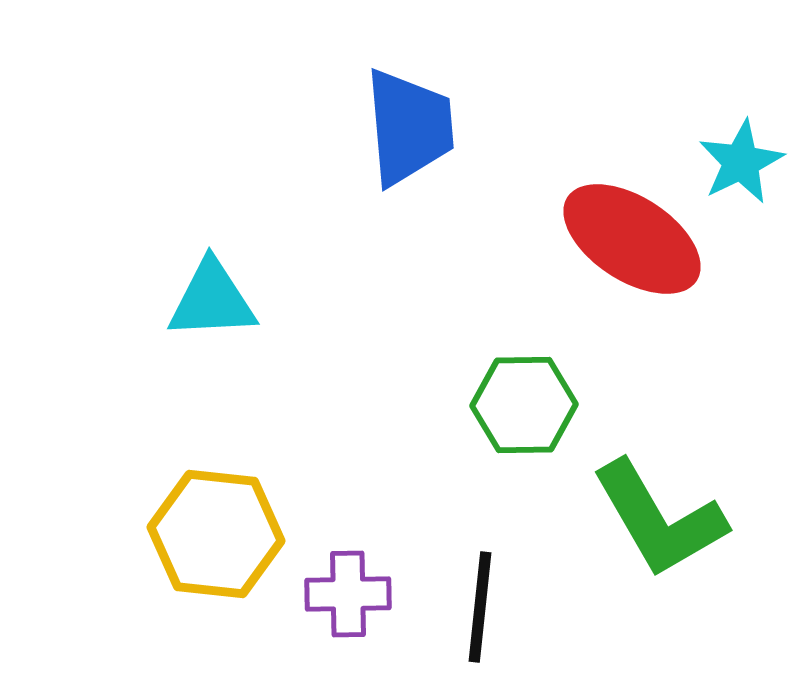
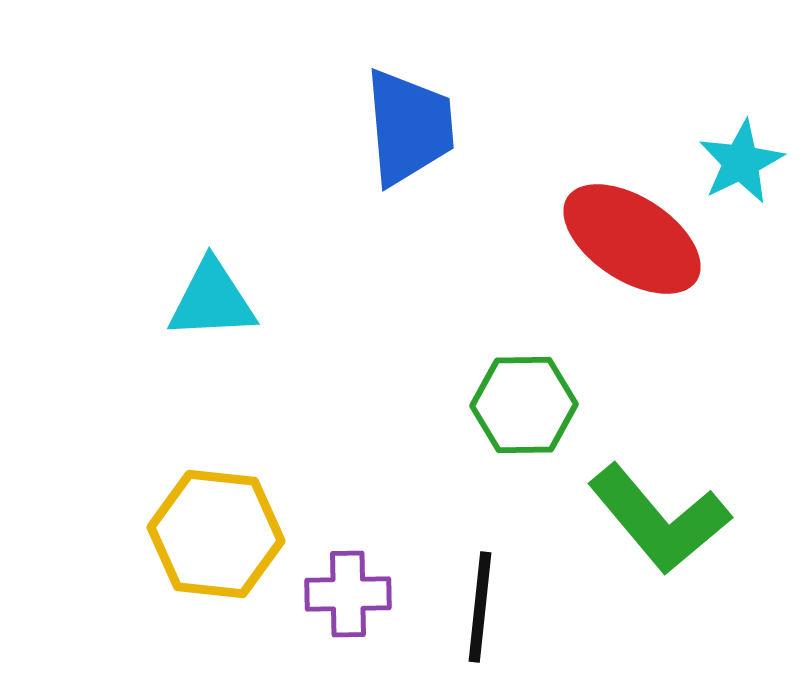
green L-shape: rotated 10 degrees counterclockwise
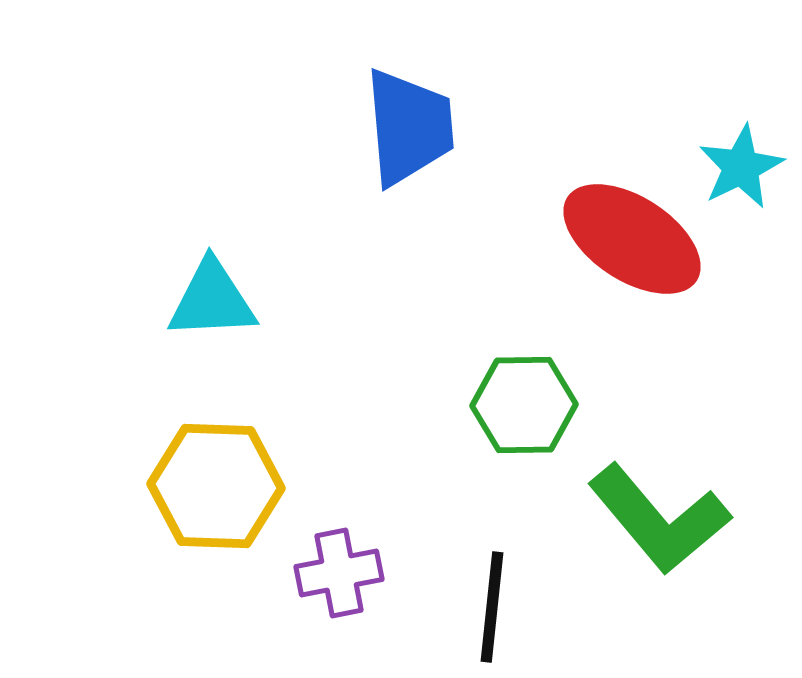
cyan star: moved 5 px down
yellow hexagon: moved 48 px up; rotated 4 degrees counterclockwise
purple cross: moved 9 px left, 21 px up; rotated 10 degrees counterclockwise
black line: moved 12 px right
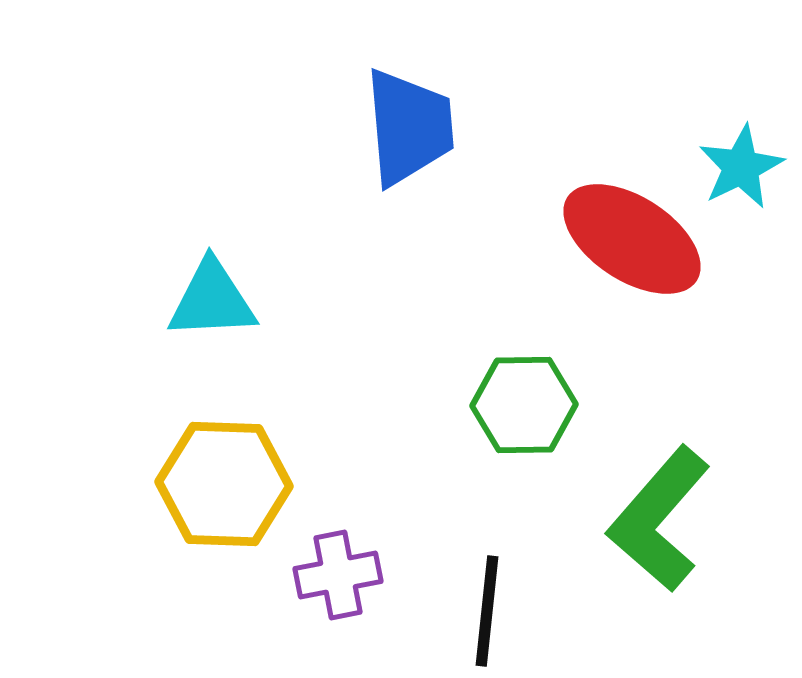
yellow hexagon: moved 8 px right, 2 px up
green L-shape: rotated 81 degrees clockwise
purple cross: moved 1 px left, 2 px down
black line: moved 5 px left, 4 px down
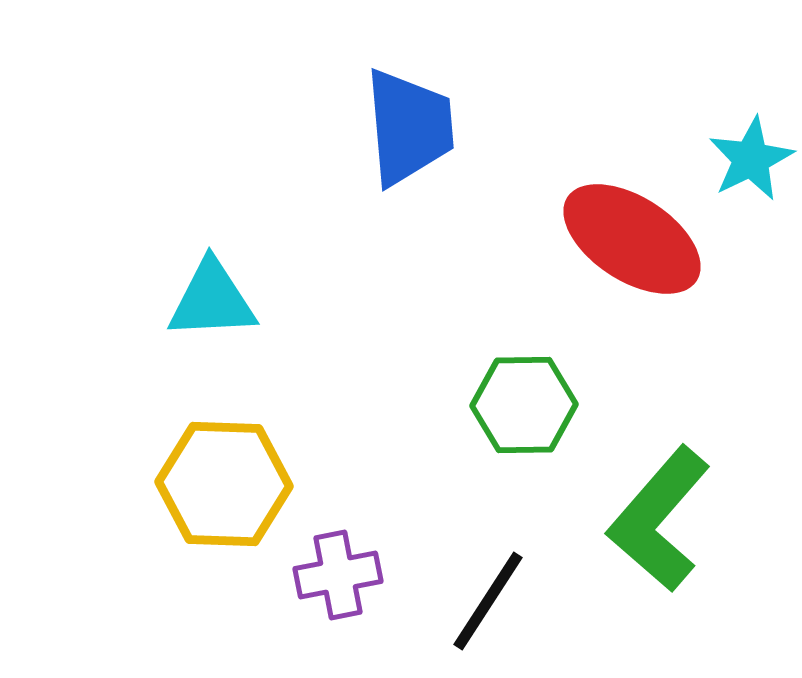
cyan star: moved 10 px right, 8 px up
black line: moved 1 px right, 10 px up; rotated 27 degrees clockwise
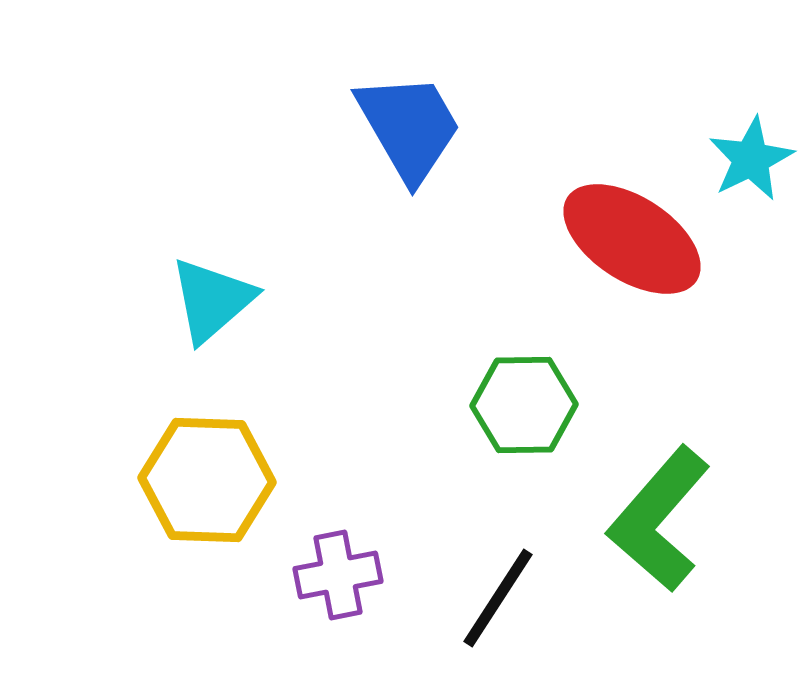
blue trapezoid: rotated 25 degrees counterclockwise
cyan triangle: rotated 38 degrees counterclockwise
yellow hexagon: moved 17 px left, 4 px up
black line: moved 10 px right, 3 px up
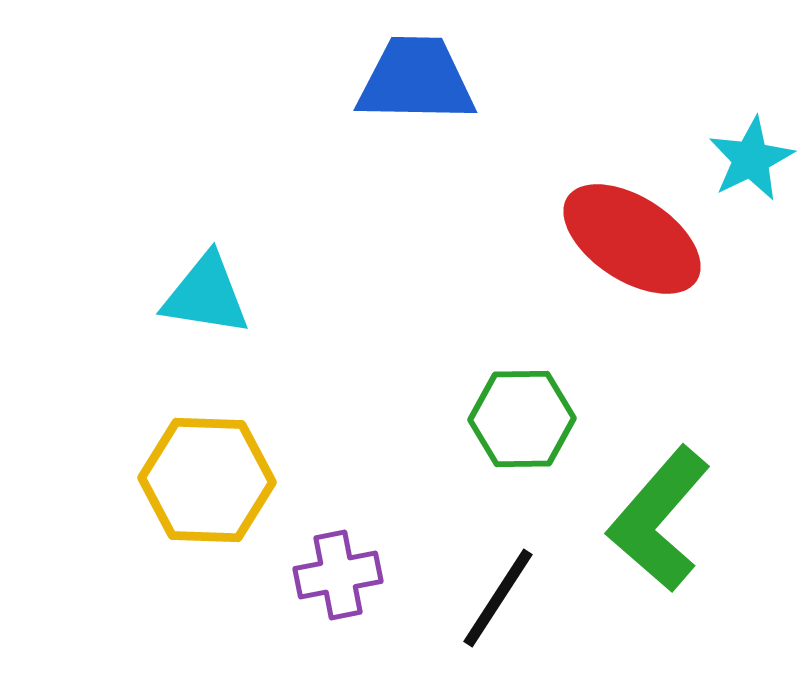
blue trapezoid: moved 7 px right, 47 px up; rotated 59 degrees counterclockwise
cyan triangle: moved 6 px left, 5 px up; rotated 50 degrees clockwise
green hexagon: moved 2 px left, 14 px down
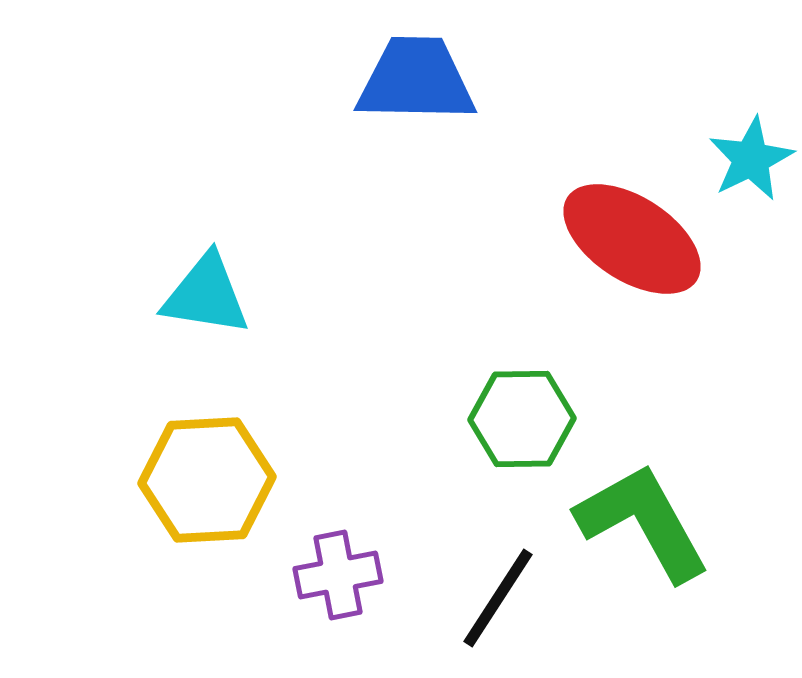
yellow hexagon: rotated 5 degrees counterclockwise
green L-shape: moved 16 px left, 3 px down; rotated 110 degrees clockwise
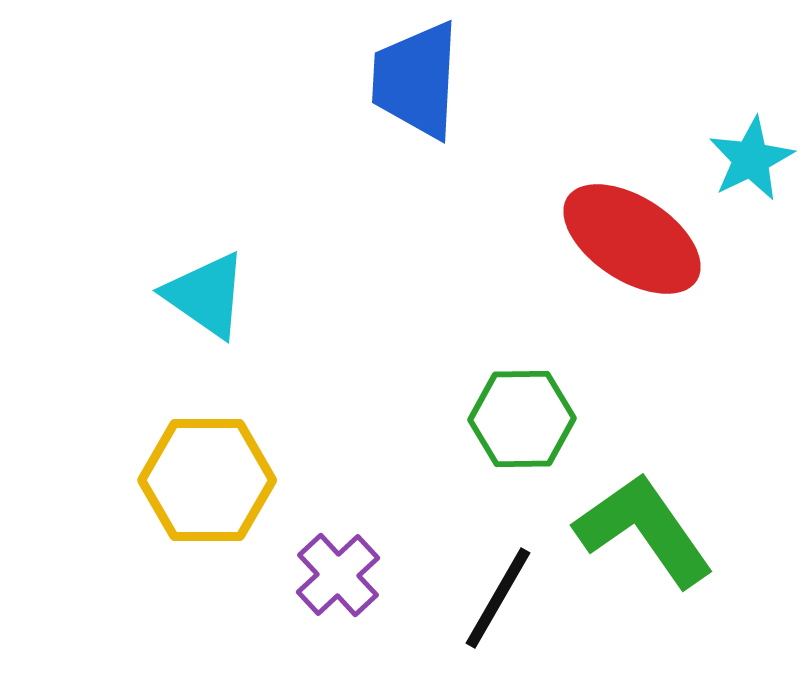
blue trapezoid: rotated 88 degrees counterclockwise
cyan triangle: rotated 26 degrees clockwise
yellow hexagon: rotated 3 degrees clockwise
green L-shape: moved 1 px right, 8 px down; rotated 6 degrees counterclockwise
purple cross: rotated 32 degrees counterclockwise
black line: rotated 3 degrees counterclockwise
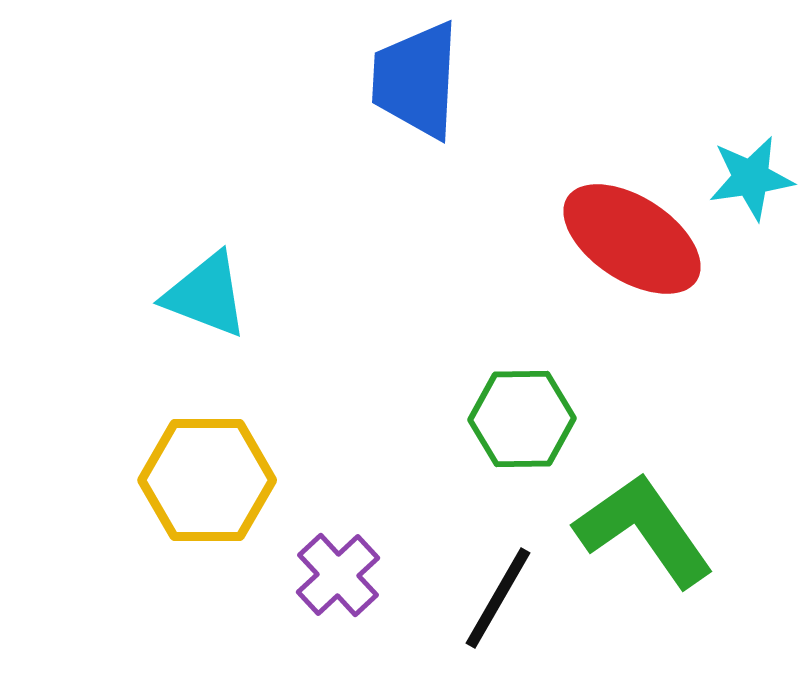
cyan star: moved 19 px down; rotated 18 degrees clockwise
cyan triangle: rotated 14 degrees counterclockwise
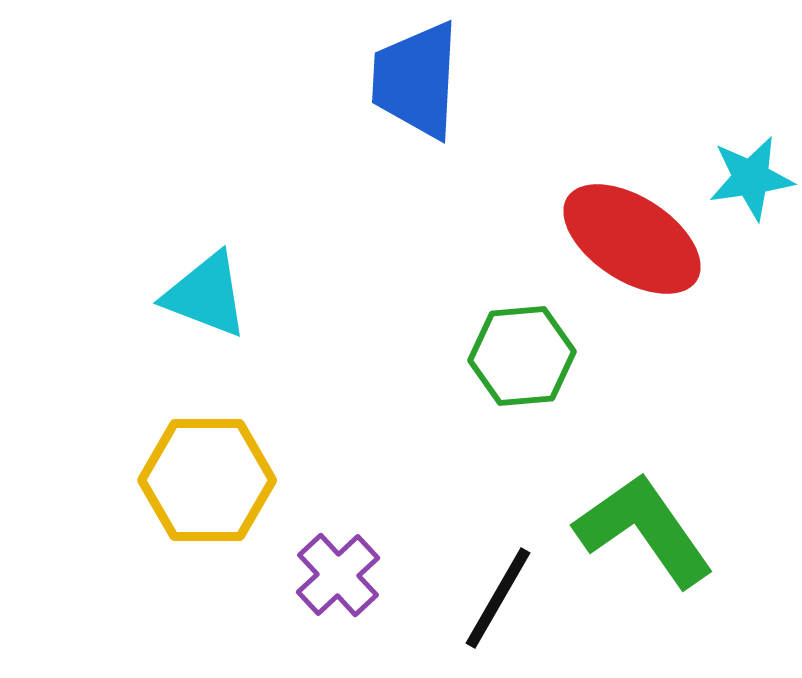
green hexagon: moved 63 px up; rotated 4 degrees counterclockwise
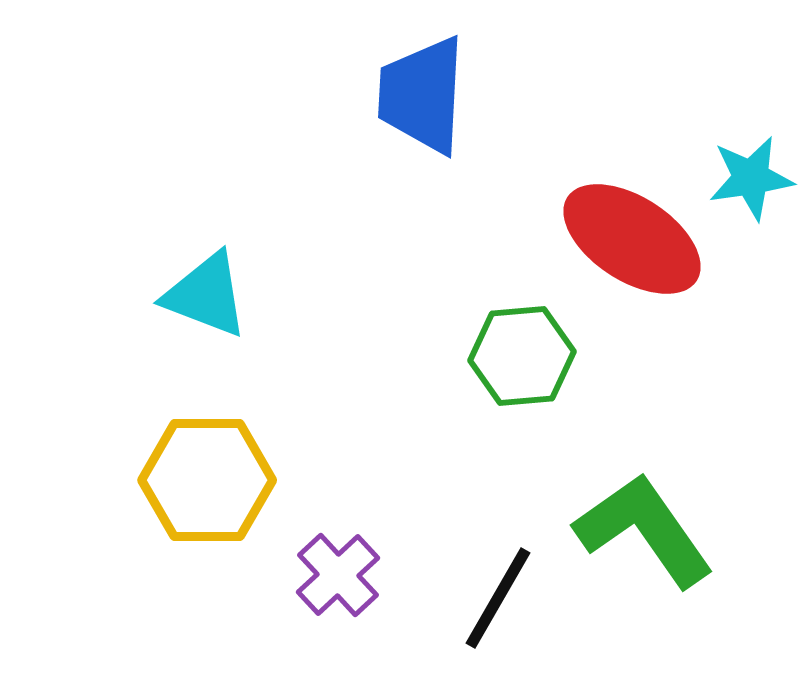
blue trapezoid: moved 6 px right, 15 px down
